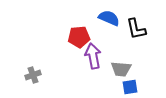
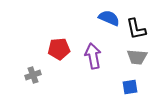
red pentagon: moved 20 px left, 12 px down
gray trapezoid: moved 16 px right, 12 px up
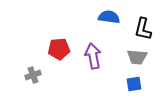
blue semicircle: moved 1 px up; rotated 15 degrees counterclockwise
black L-shape: moved 7 px right; rotated 25 degrees clockwise
blue square: moved 4 px right, 3 px up
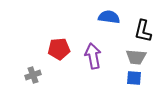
black L-shape: moved 2 px down
gray trapezoid: moved 1 px left
blue square: moved 6 px up; rotated 14 degrees clockwise
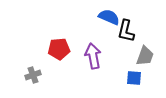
blue semicircle: rotated 15 degrees clockwise
black L-shape: moved 17 px left
gray trapezoid: moved 9 px right, 1 px up; rotated 75 degrees counterclockwise
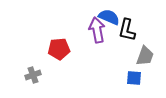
black L-shape: moved 1 px right, 1 px up
purple arrow: moved 4 px right, 26 px up
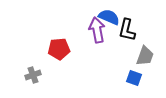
blue square: rotated 14 degrees clockwise
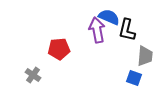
gray trapezoid: rotated 15 degrees counterclockwise
gray cross: rotated 35 degrees counterclockwise
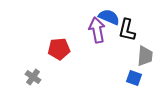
gray cross: moved 2 px down
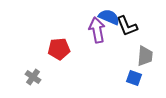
black L-shape: moved 4 px up; rotated 35 degrees counterclockwise
